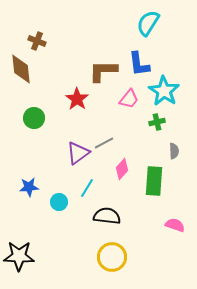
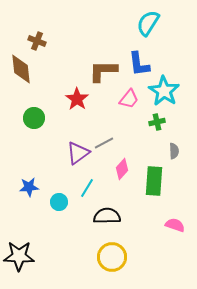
black semicircle: rotated 8 degrees counterclockwise
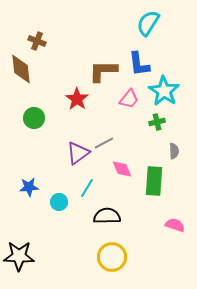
pink diamond: rotated 65 degrees counterclockwise
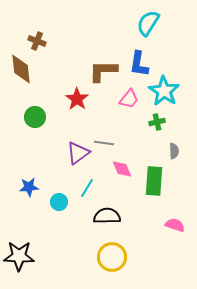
blue L-shape: rotated 16 degrees clockwise
green circle: moved 1 px right, 1 px up
gray line: rotated 36 degrees clockwise
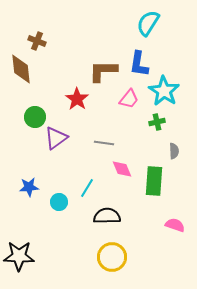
purple triangle: moved 22 px left, 15 px up
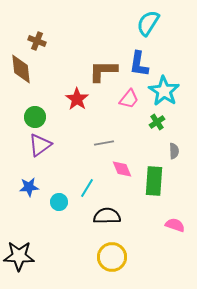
green cross: rotated 21 degrees counterclockwise
purple triangle: moved 16 px left, 7 px down
gray line: rotated 18 degrees counterclockwise
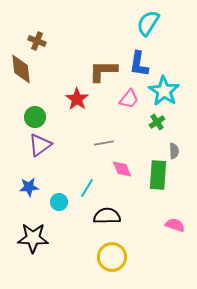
green rectangle: moved 4 px right, 6 px up
black star: moved 14 px right, 18 px up
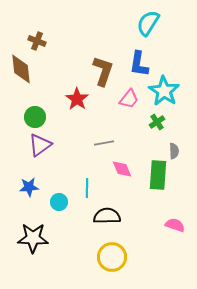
brown L-shape: rotated 108 degrees clockwise
cyan line: rotated 30 degrees counterclockwise
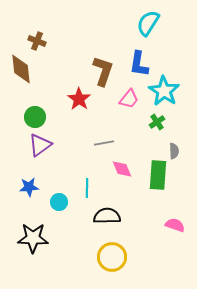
red star: moved 2 px right
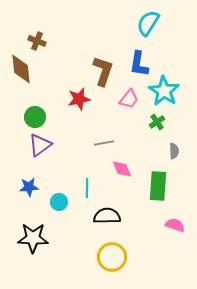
red star: rotated 25 degrees clockwise
green rectangle: moved 11 px down
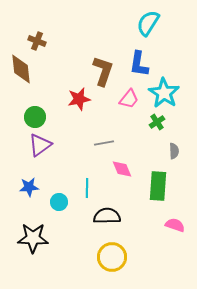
cyan star: moved 2 px down
